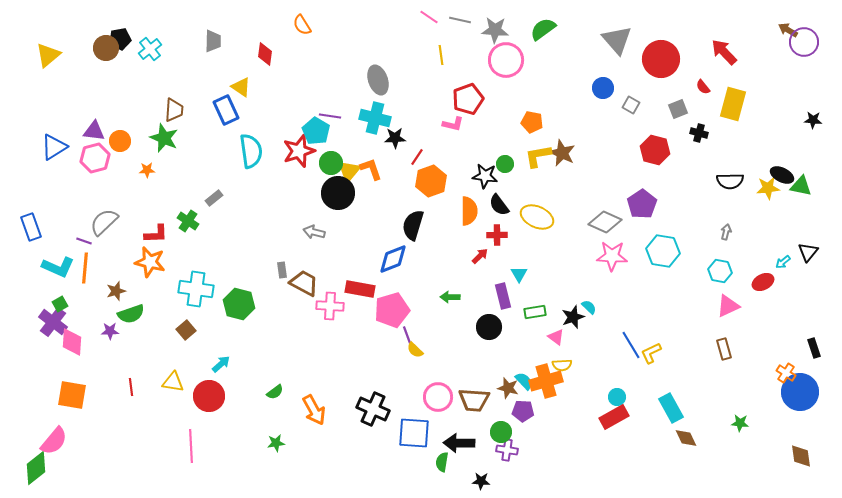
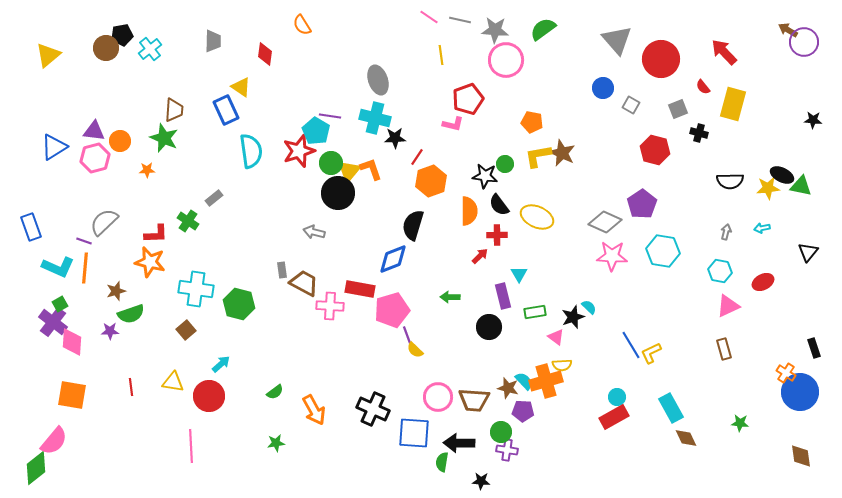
black pentagon at (120, 39): moved 2 px right, 4 px up
cyan arrow at (783, 262): moved 21 px left, 34 px up; rotated 28 degrees clockwise
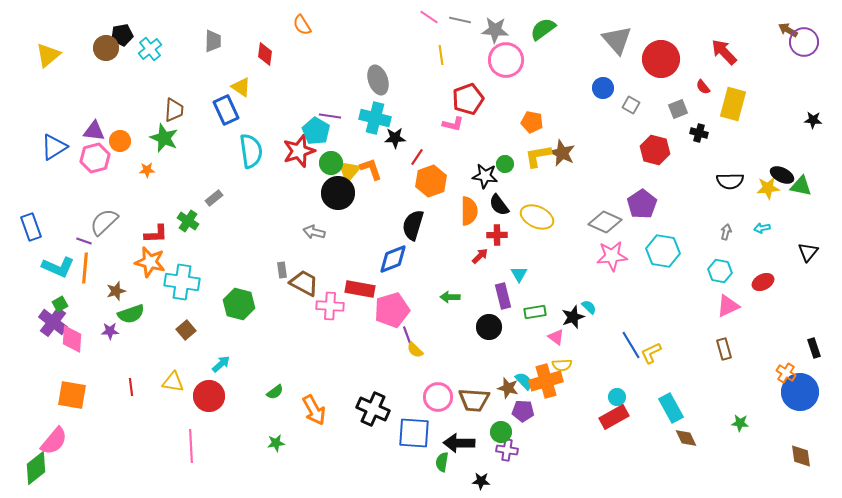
pink star at (612, 256): rotated 8 degrees counterclockwise
cyan cross at (196, 289): moved 14 px left, 7 px up
pink diamond at (72, 342): moved 3 px up
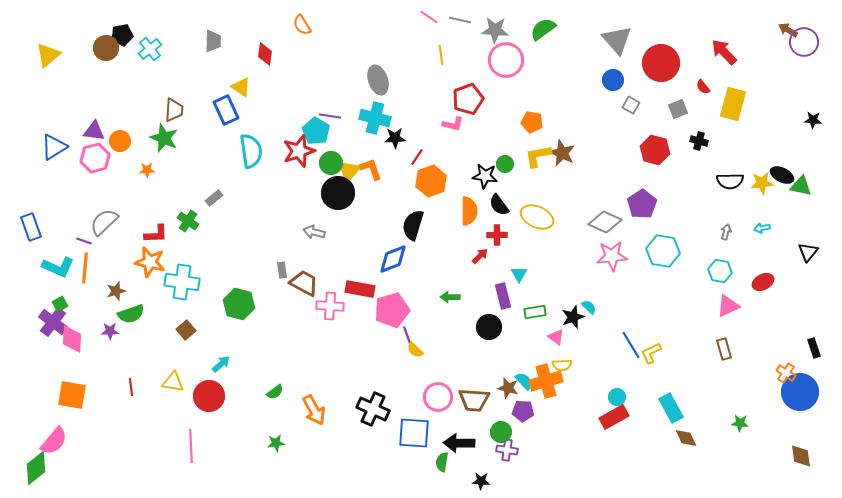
red circle at (661, 59): moved 4 px down
blue circle at (603, 88): moved 10 px right, 8 px up
black cross at (699, 133): moved 8 px down
yellow star at (768, 188): moved 6 px left, 5 px up
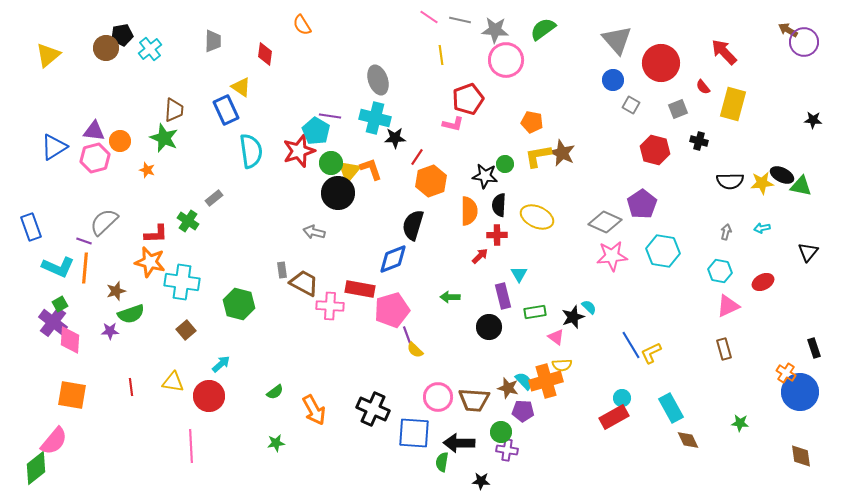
orange star at (147, 170): rotated 21 degrees clockwise
black semicircle at (499, 205): rotated 40 degrees clockwise
pink diamond at (72, 339): moved 2 px left, 1 px down
cyan circle at (617, 397): moved 5 px right, 1 px down
brown diamond at (686, 438): moved 2 px right, 2 px down
